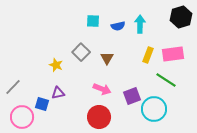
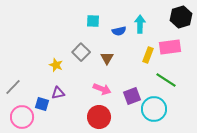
blue semicircle: moved 1 px right, 5 px down
pink rectangle: moved 3 px left, 7 px up
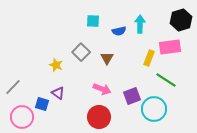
black hexagon: moved 3 px down
yellow rectangle: moved 1 px right, 3 px down
purple triangle: rotated 48 degrees clockwise
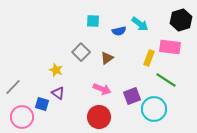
cyan arrow: rotated 126 degrees clockwise
pink rectangle: rotated 15 degrees clockwise
brown triangle: rotated 24 degrees clockwise
yellow star: moved 5 px down
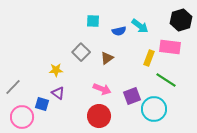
cyan arrow: moved 2 px down
yellow star: rotated 24 degrees counterclockwise
red circle: moved 1 px up
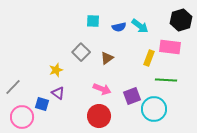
blue semicircle: moved 4 px up
yellow star: rotated 16 degrees counterclockwise
green line: rotated 30 degrees counterclockwise
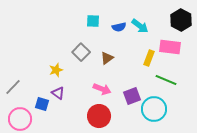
black hexagon: rotated 15 degrees counterclockwise
green line: rotated 20 degrees clockwise
pink circle: moved 2 px left, 2 px down
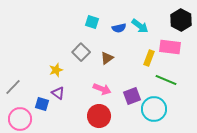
cyan square: moved 1 px left, 1 px down; rotated 16 degrees clockwise
blue semicircle: moved 1 px down
